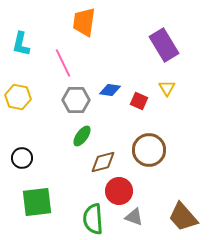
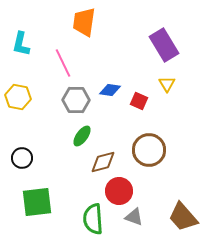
yellow triangle: moved 4 px up
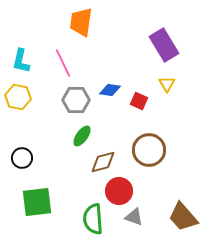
orange trapezoid: moved 3 px left
cyan L-shape: moved 17 px down
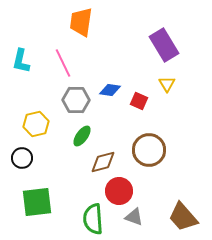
yellow hexagon: moved 18 px right, 27 px down; rotated 25 degrees counterclockwise
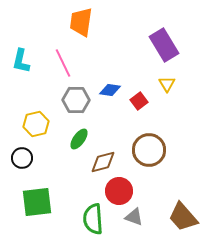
red square: rotated 30 degrees clockwise
green ellipse: moved 3 px left, 3 px down
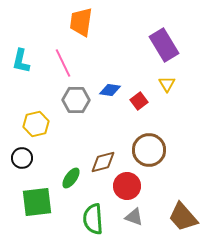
green ellipse: moved 8 px left, 39 px down
red circle: moved 8 px right, 5 px up
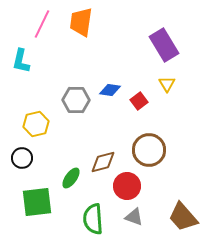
pink line: moved 21 px left, 39 px up; rotated 52 degrees clockwise
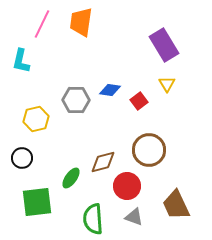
yellow hexagon: moved 5 px up
brown trapezoid: moved 7 px left, 12 px up; rotated 16 degrees clockwise
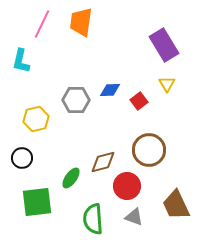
blue diamond: rotated 10 degrees counterclockwise
